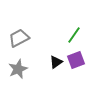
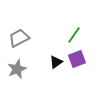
purple square: moved 1 px right, 1 px up
gray star: moved 1 px left
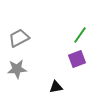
green line: moved 6 px right
black triangle: moved 25 px down; rotated 24 degrees clockwise
gray star: rotated 18 degrees clockwise
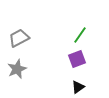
gray star: rotated 18 degrees counterclockwise
black triangle: moved 22 px right; rotated 24 degrees counterclockwise
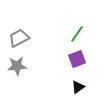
green line: moved 3 px left, 1 px up
gray star: moved 3 px up; rotated 18 degrees clockwise
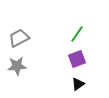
black triangle: moved 3 px up
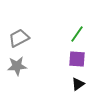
purple square: rotated 24 degrees clockwise
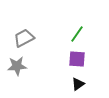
gray trapezoid: moved 5 px right
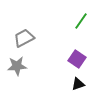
green line: moved 4 px right, 13 px up
purple square: rotated 30 degrees clockwise
black triangle: rotated 16 degrees clockwise
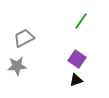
black triangle: moved 2 px left, 4 px up
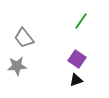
gray trapezoid: rotated 100 degrees counterclockwise
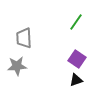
green line: moved 5 px left, 1 px down
gray trapezoid: rotated 35 degrees clockwise
